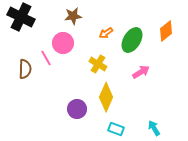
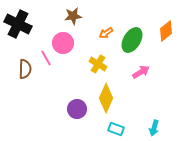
black cross: moved 3 px left, 7 px down
yellow diamond: moved 1 px down
cyan arrow: rotated 133 degrees counterclockwise
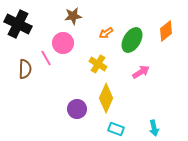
cyan arrow: rotated 28 degrees counterclockwise
